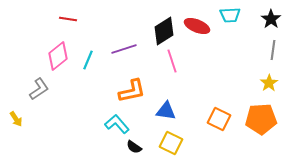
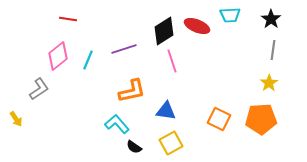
yellow square: rotated 35 degrees clockwise
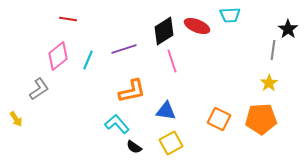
black star: moved 17 px right, 10 px down
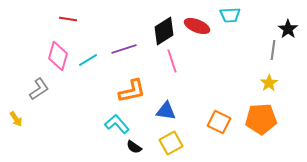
pink diamond: rotated 36 degrees counterclockwise
cyan line: rotated 36 degrees clockwise
orange square: moved 3 px down
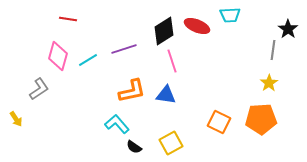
blue triangle: moved 16 px up
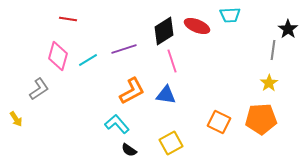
orange L-shape: rotated 16 degrees counterclockwise
black semicircle: moved 5 px left, 3 px down
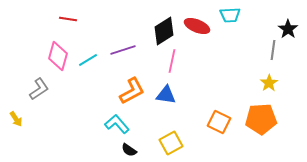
purple line: moved 1 px left, 1 px down
pink line: rotated 30 degrees clockwise
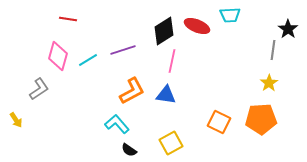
yellow arrow: moved 1 px down
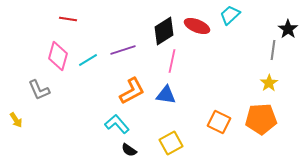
cyan trapezoid: rotated 140 degrees clockwise
gray L-shape: moved 1 px down; rotated 100 degrees clockwise
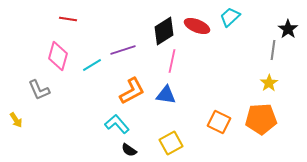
cyan trapezoid: moved 2 px down
cyan line: moved 4 px right, 5 px down
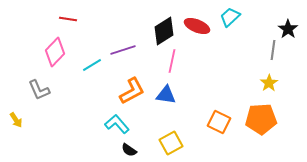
pink diamond: moved 3 px left, 4 px up; rotated 28 degrees clockwise
